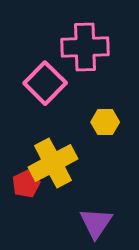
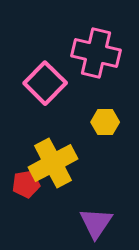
pink cross: moved 11 px right, 6 px down; rotated 15 degrees clockwise
red pentagon: rotated 16 degrees clockwise
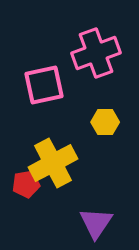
pink cross: rotated 33 degrees counterclockwise
pink square: moved 1 px left, 2 px down; rotated 33 degrees clockwise
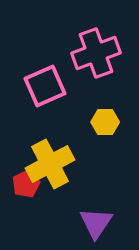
pink square: moved 1 px right, 1 px down; rotated 12 degrees counterclockwise
yellow cross: moved 3 px left, 1 px down
red pentagon: rotated 16 degrees counterclockwise
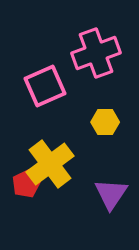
yellow cross: rotated 9 degrees counterclockwise
purple triangle: moved 15 px right, 29 px up
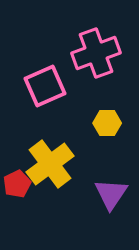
yellow hexagon: moved 2 px right, 1 px down
red pentagon: moved 9 px left
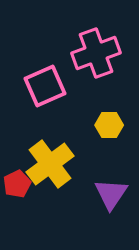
yellow hexagon: moved 2 px right, 2 px down
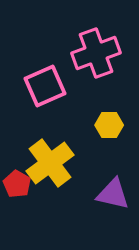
yellow cross: moved 1 px up
red pentagon: rotated 16 degrees counterclockwise
purple triangle: moved 2 px right; rotated 51 degrees counterclockwise
